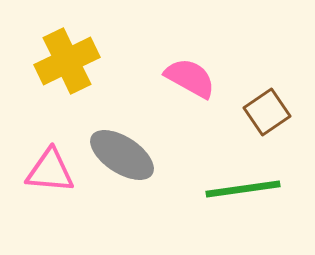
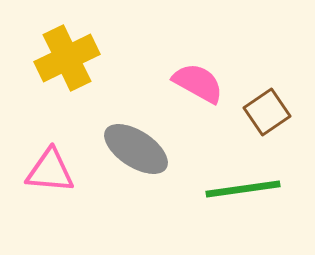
yellow cross: moved 3 px up
pink semicircle: moved 8 px right, 5 px down
gray ellipse: moved 14 px right, 6 px up
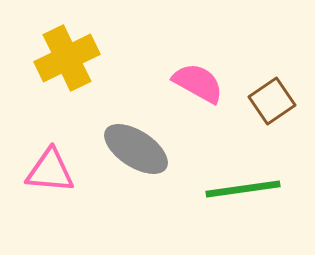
brown square: moved 5 px right, 11 px up
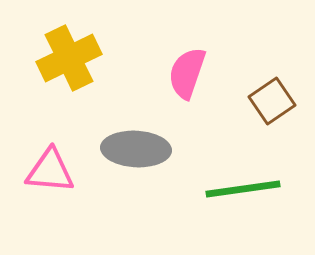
yellow cross: moved 2 px right
pink semicircle: moved 11 px left, 10 px up; rotated 100 degrees counterclockwise
gray ellipse: rotated 30 degrees counterclockwise
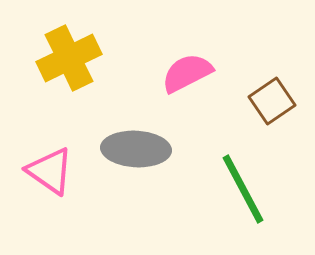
pink semicircle: rotated 44 degrees clockwise
pink triangle: rotated 30 degrees clockwise
green line: rotated 70 degrees clockwise
